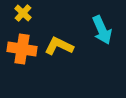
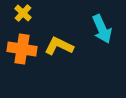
cyan arrow: moved 1 px up
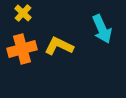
orange cross: rotated 24 degrees counterclockwise
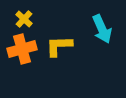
yellow cross: moved 1 px right, 6 px down
yellow L-shape: rotated 28 degrees counterclockwise
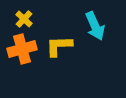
cyan arrow: moved 7 px left, 3 px up
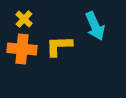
orange cross: rotated 20 degrees clockwise
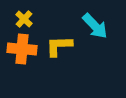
cyan arrow: rotated 20 degrees counterclockwise
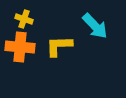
yellow cross: rotated 24 degrees counterclockwise
orange cross: moved 2 px left, 2 px up
